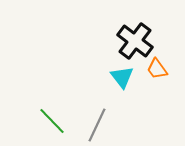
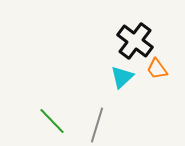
cyan triangle: rotated 25 degrees clockwise
gray line: rotated 8 degrees counterclockwise
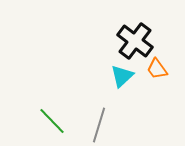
cyan triangle: moved 1 px up
gray line: moved 2 px right
